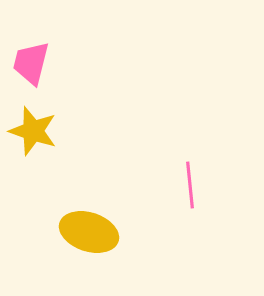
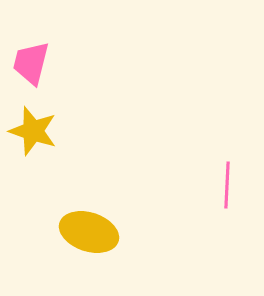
pink line: moved 37 px right; rotated 9 degrees clockwise
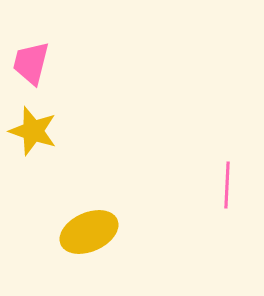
yellow ellipse: rotated 42 degrees counterclockwise
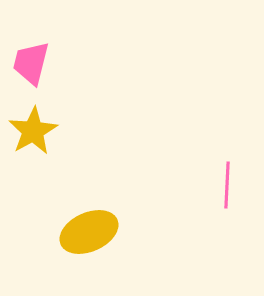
yellow star: rotated 24 degrees clockwise
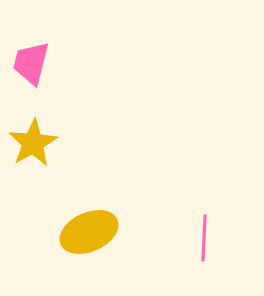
yellow star: moved 12 px down
pink line: moved 23 px left, 53 px down
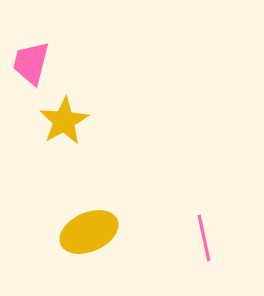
yellow star: moved 31 px right, 22 px up
pink line: rotated 15 degrees counterclockwise
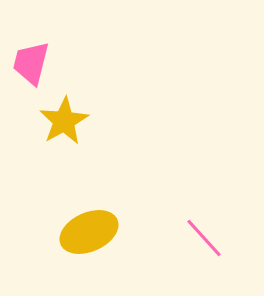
pink line: rotated 30 degrees counterclockwise
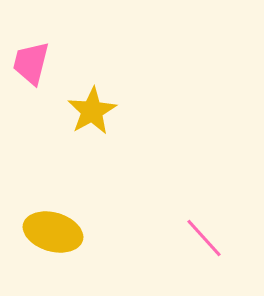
yellow star: moved 28 px right, 10 px up
yellow ellipse: moved 36 px left; rotated 40 degrees clockwise
